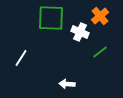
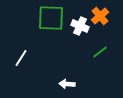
white cross: moved 6 px up
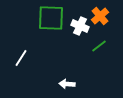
green line: moved 1 px left, 6 px up
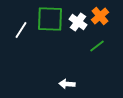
green square: moved 1 px left, 1 px down
white cross: moved 2 px left, 4 px up; rotated 12 degrees clockwise
green line: moved 2 px left
white line: moved 28 px up
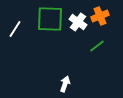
orange cross: rotated 18 degrees clockwise
white line: moved 6 px left, 1 px up
white arrow: moved 2 px left; rotated 105 degrees clockwise
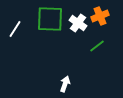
white cross: moved 1 px down
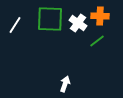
orange cross: rotated 24 degrees clockwise
white line: moved 4 px up
green line: moved 5 px up
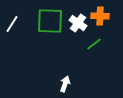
green square: moved 2 px down
white line: moved 3 px left, 1 px up
green line: moved 3 px left, 3 px down
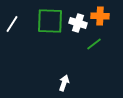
white cross: rotated 18 degrees counterclockwise
white arrow: moved 1 px left, 1 px up
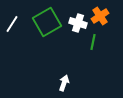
orange cross: rotated 36 degrees counterclockwise
green square: moved 3 px left, 1 px down; rotated 32 degrees counterclockwise
green line: moved 1 px left, 2 px up; rotated 42 degrees counterclockwise
